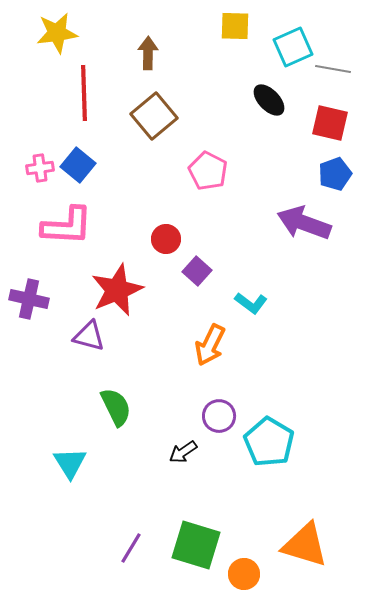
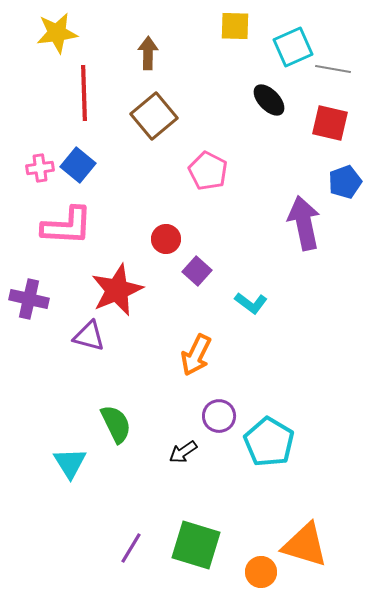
blue pentagon: moved 10 px right, 8 px down
purple arrow: rotated 58 degrees clockwise
orange arrow: moved 14 px left, 10 px down
green semicircle: moved 17 px down
orange circle: moved 17 px right, 2 px up
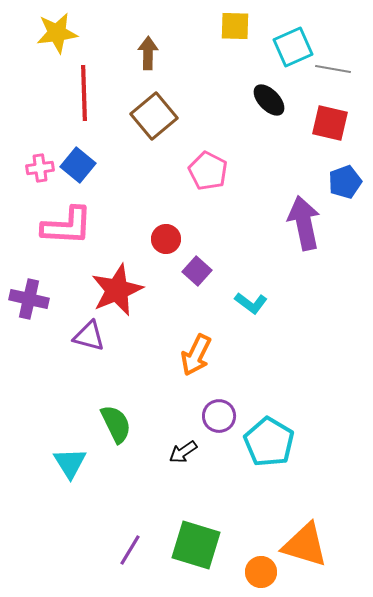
purple line: moved 1 px left, 2 px down
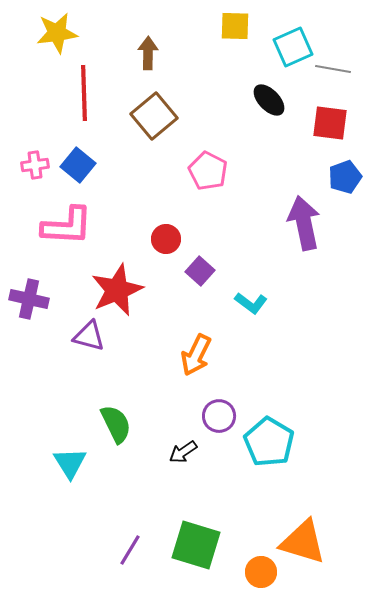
red square: rotated 6 degrees counterclockwise
pink cross: moved 5 px left, 3 px up
blue pentagon: moved 5 px up
purple square: moved 3 px right
orange triangle: moved 2 px left, 3 px up
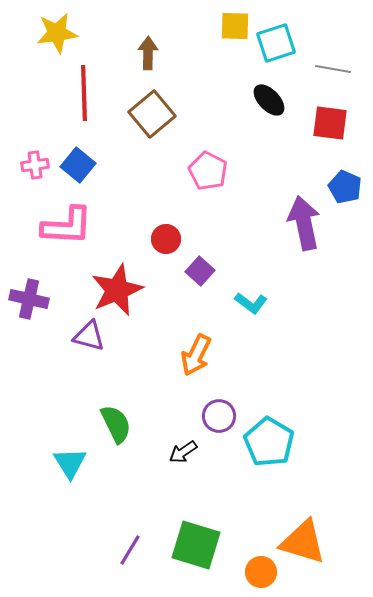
cyan square: moved 17 px left, 4 px up; rotated 6 degrees clockwise
brown square: moved 2 px left, 2 px up
blue pentagon: moved 10 px down; rotated 28 degrees counterclockwise
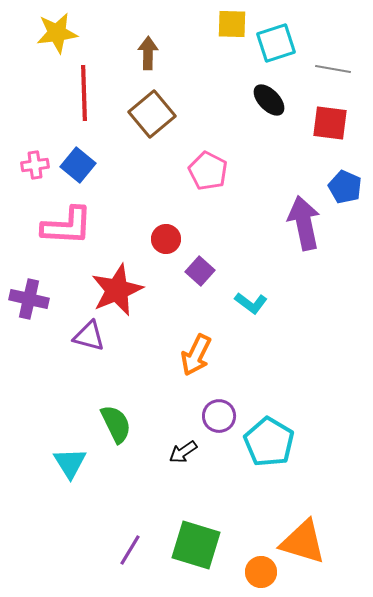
yellow square: moved 3 px left, 2 px up
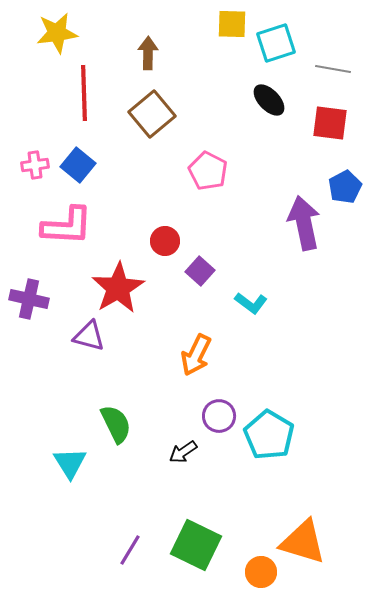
blue pentagon: rotated 20 degrees clockwise
red circle: moved 1 px left, 2 px down
red star: moved 1 px right, 2 px up; rotated 8 degrees counterclockwise
cyan pentagon: moved 7 px up
green square: rotated 9 degrees clockwise
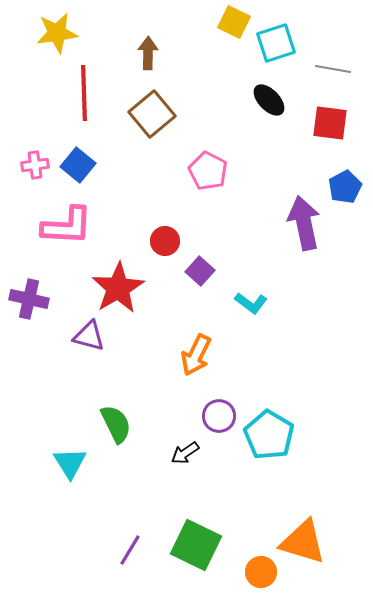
yellow square: moved 2 px right, 2 px up; rotated 24 degrees clockwise
black arrow: moved 2 px right, 1 px down
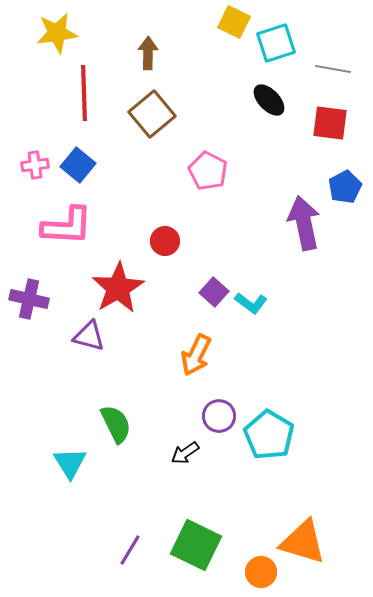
purple square: moved 14 px right, 21 px down
